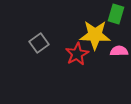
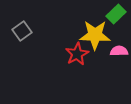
green rectangle: rotated 30 degrees clockwise
gray square: moved 17 px left, 12 px up
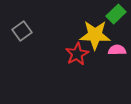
pink semicircle: moved 2 px left, 1 px up
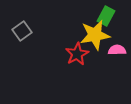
green rectangle: moved 10 px left, 2 px down; rotated 18 degrees counterclockwise
yellow star: rotated 12 degrees counterclockwise
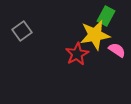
pink semicircle: rotated 36 degrees clockwise
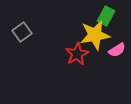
gray square: moved 1 px down
pink semicircle: rotated 114 degrees clockwise
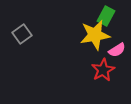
gray square: moved 2 px down
red star: moved 26 px right, 16 px down
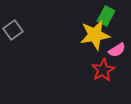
gray square: moved 9 px left, 4 px up
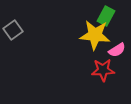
yellow star: rotated 16 degrees clockwise
red star: rotated 25 degrees clockwise
